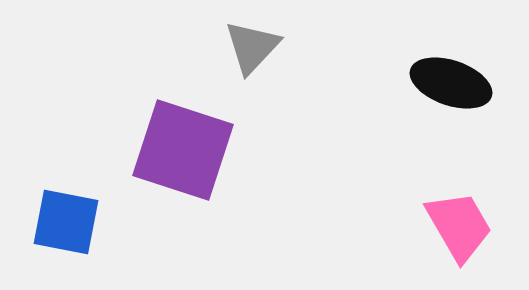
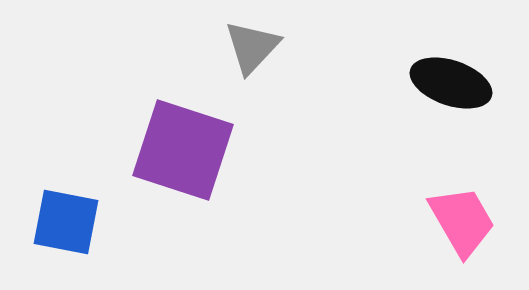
pink trapezoid: moved 3 px right, 5 px up
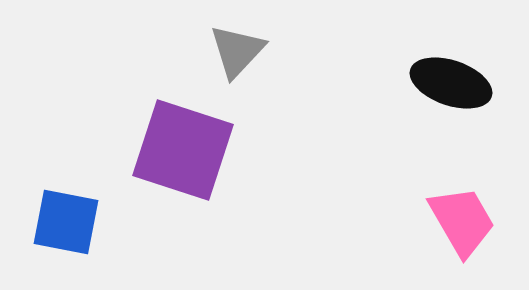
gray triangle: moved 15 px left, 4 px down
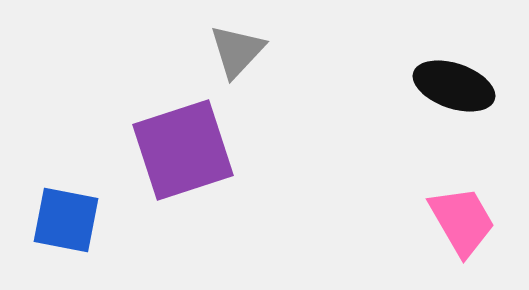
black ellipse: moved 3 px right, 3 px down
purple square: rotated 36 degrees counterclockwise
blue square: moved 2 px up
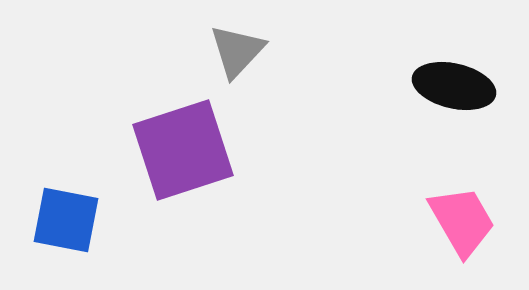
black ellipse: rotated 6 degrees counterclockwise
